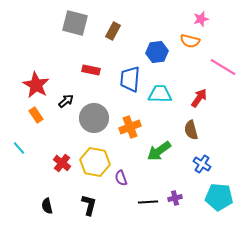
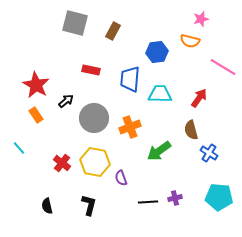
blue cross: moved 7 px right, 11 px up
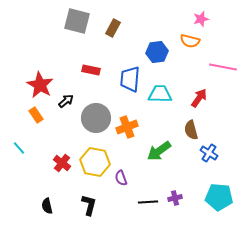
gray square: moved 2 px right, 2 px up
brown rectangle: moved 3 px up
pink line: rotated 20 degrees counterclockwise
red star: moved 4 px right
gray circle: moved 2 px right
orange cross: moved 3 px left
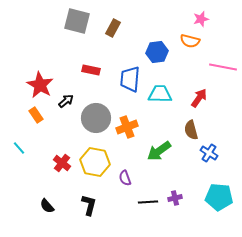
purple semicircle: moved 4 px right
black semicircle: rotated 28 degrees counterclockwise
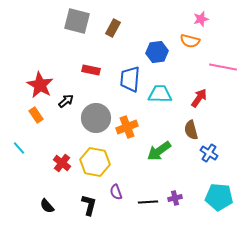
purple semicircle: moved 9 px left, 14 px down
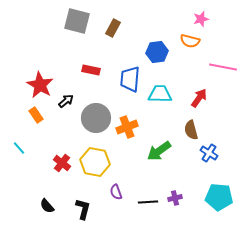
black L-shape: moved 6 px left, 4 px down
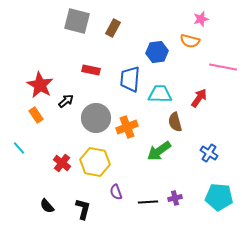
brown semicircle: moved 16 px left, 8 px up
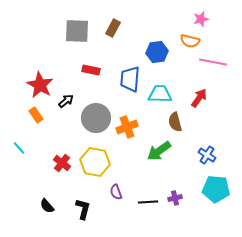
gray square: moved 10 px down; rotated 12 degrees counterclockwise
pink line: moved 10 px left, 5 px up
blue cross: moved 2 px left, 2 px down
cyan pentagon: moved 3 px left, 8 px up
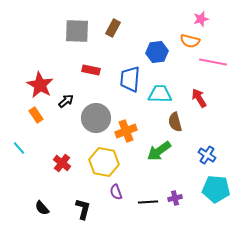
red arrow: rotated 66 degrees counterclockwise
orange cross: moved 1 px left, 4 px down
yellow hexagon: moved 9 px right
black semicircle: moved 5 px left, 2 px down
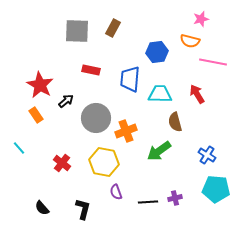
red arrow: moved 2 px left, 4 px up
